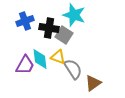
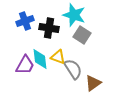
gray square: moved 18 px right
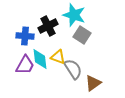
blue cross: moved 15 px down; rotated 24 degrees clockwise
black cross: moved 1 px left, 2 px up; rotated 36 degrees counterclockwise
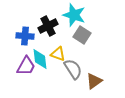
yellow triangle: moved 3 px up
purple trapezoid: moved 1 px right, 1 px down
brown triangle: moved 1 px right, 2 px up
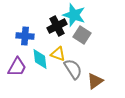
black cross: moved 9 px right
purple trapezoid: moved 9 px left, 1 px down
brown triangle: moved 1 px right
